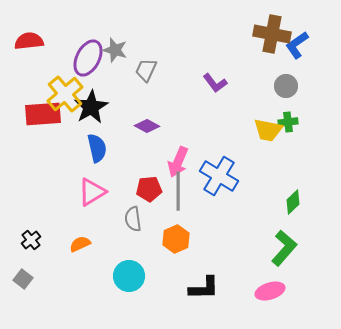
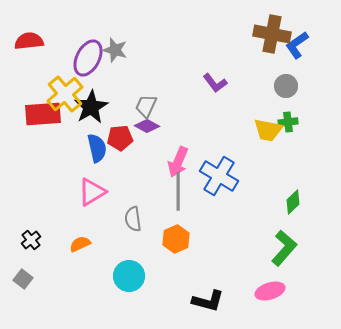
gray trapezoid: moved 36 px down
red pentagon: moved 29 px left, 51 px up
black L-shape: moved 4 px right, 13 px down; rotated 16 degrees clockwise
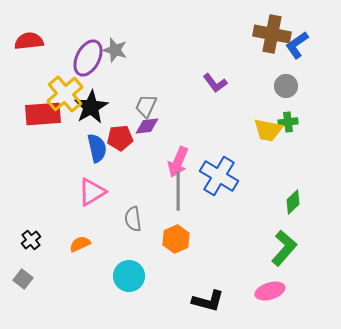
purple diamond: rotated 35 degrees counterclockwise
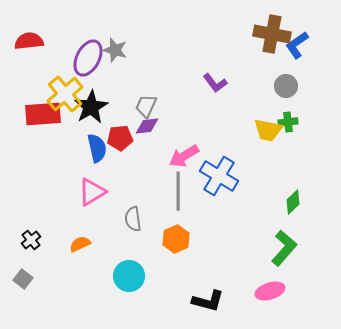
pink arrow: moved 6 px right, 6 px up; rotated 36 degrees clockwise
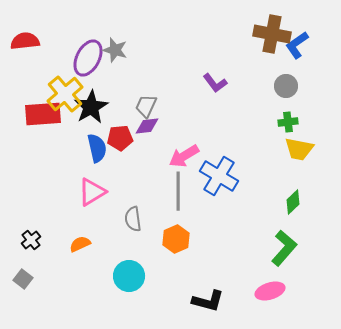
red semicircle: moved 4 px left
yellow trapezoid: moved 31 px right, 19 px down
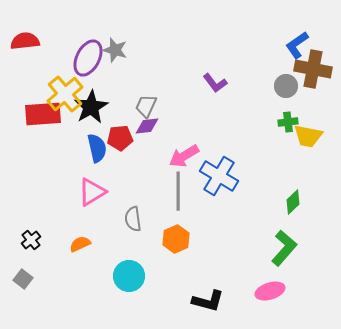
brown cross: moved 41 px right, 35 px down
yellow trapezoid: moved 9 px right, 13 px up
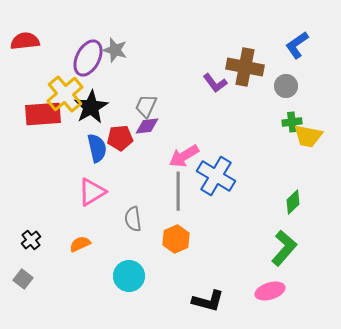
brown cross: moved 68 px left, 2 px up
green cross: moved 4 px right
blue cross: moved 3 px left
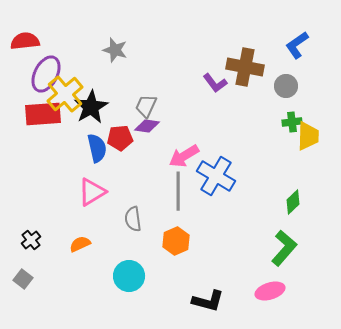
purple ellipse: moved 42 px left, 16 px down
purple diamond: rotated 15 degrees clockwise
yellow trapezoid: rotated 100 degrees counterclockwise
orange hexagon: moved 2 px down
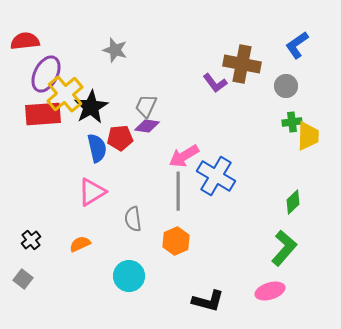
brown cross: moved 3 px left, 3 px up
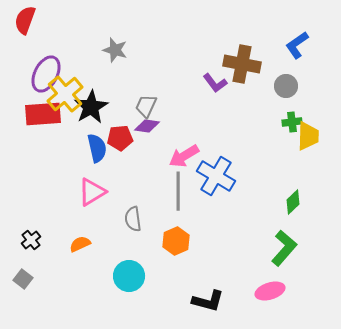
red semicircle: moved 21 px up; rotated 64 degrees counterclockwise
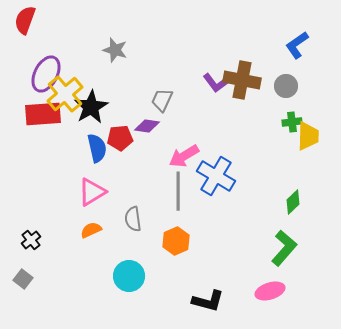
brown cross: moved 16 px down
gray trapezoid: moved 16 px right, 6 px up
orange semicircle: moved 11 px right, 14 px up
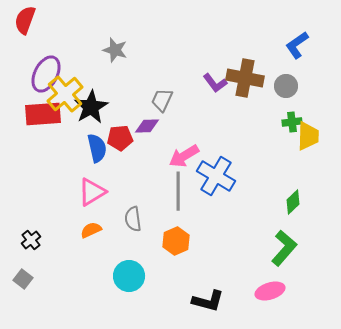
brown cross: moved 3 px right, 2 px up
purple diamond: rotated 10 degrees counterclockwise
